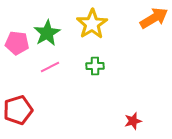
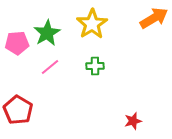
pink pentagon: rotated 10 degrees counterclockwise
pink line: rotated 12 degrees counterclockwise
red pentagon: rotated 24 degrees counterclockwise
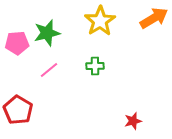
yellow star: moved 8 px right, 3 px up
green star: rotated 16 degrees clockwise
pink line: moved 1 px left, 3 px down
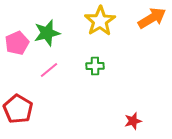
orange arrow: moved 2 px left
pink pentagon: rotated 20 degrees counterclockwise
red pentagon: moved 1 px up
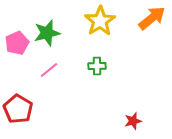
orange arrow: rotated 8 degrees counterclockwise
green cross: moved 2 px right
